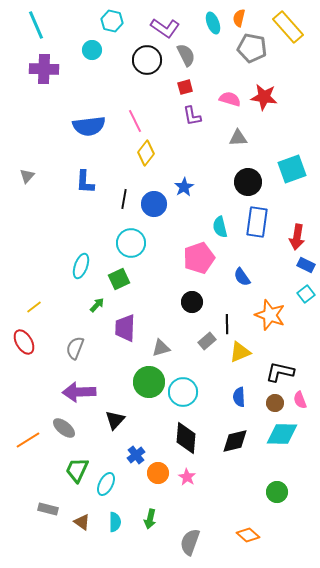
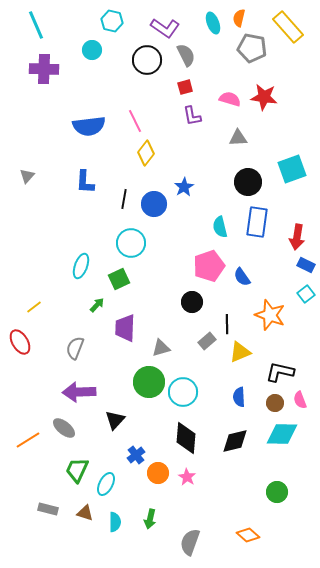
pink pentagon at (199, 258): moved 10 px right, 8 px down
red ellipse at (24, 342): moved 4 px left
brown triangle at (82, 522): moved 3 px right, 9 px up; rotated 18 degrees counterclockwise
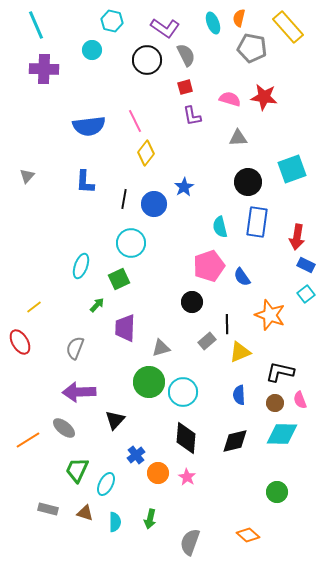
blue semicircle at (239, 397): moved 2 px up
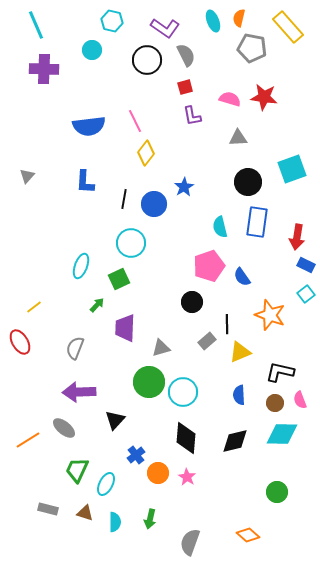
cyan ellipse at (213, 23): moved 2 px up
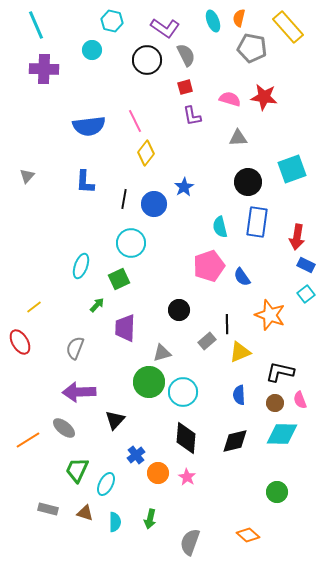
black circle at (192, 302): moved 13 px left, 8 px down
gray triangle at (161, 348): moved 1 px right, 5 px down
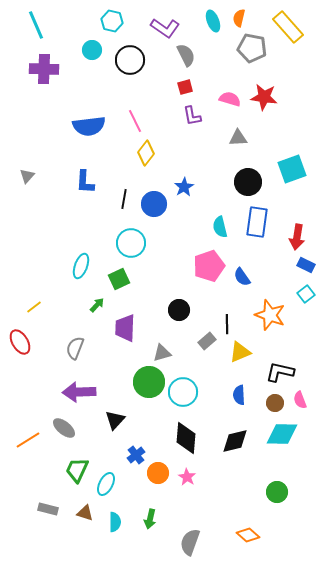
black circle at (147, 60): moved 17 px left
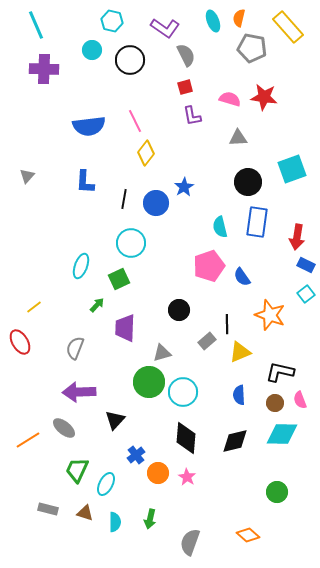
blue circle at (154, 204): moved 2 px right, 1 px up
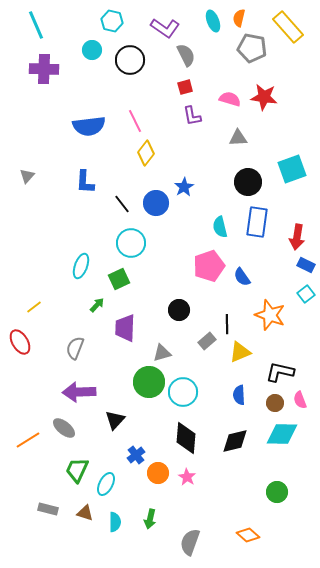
black line at (124, 199): moved 2 px left, 5 px down; rotated 48 degrees counterclockwise
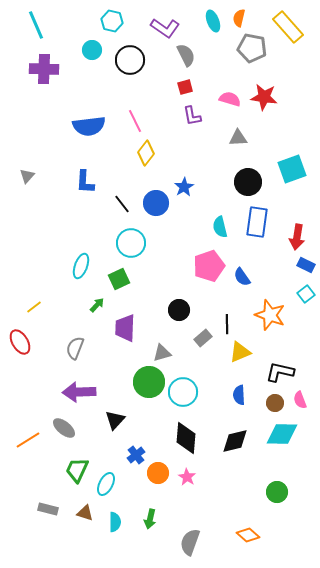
gray rectangle at (207, 341): moved 4 px left, 3 px up
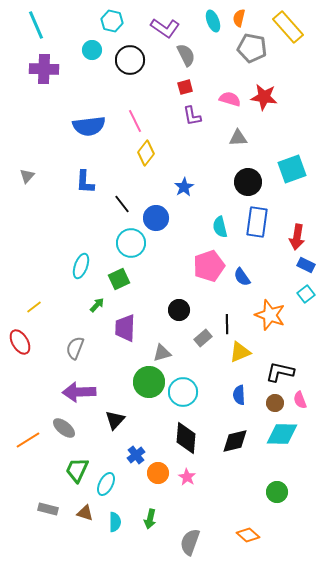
blue circle at (156, 203): moved 15 px down
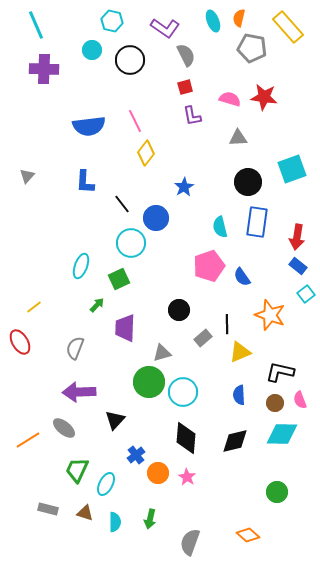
blue rectangle at (306, 265): moved 8 px left, 1 px down; rotated 12 degrees clockwise
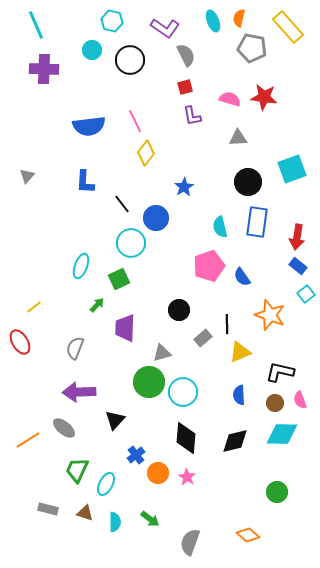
green arrow at (150, 519): rotated 66 degrees counterclockwise
